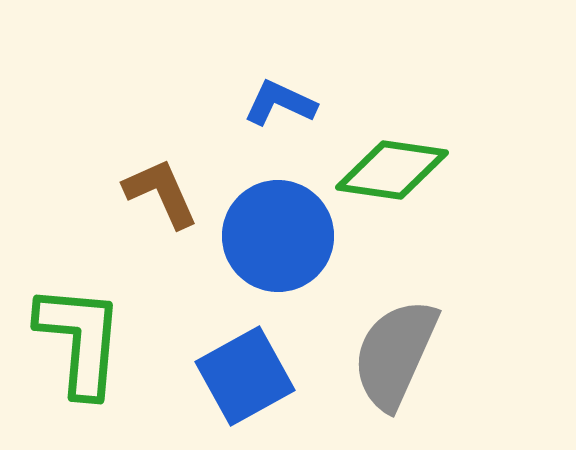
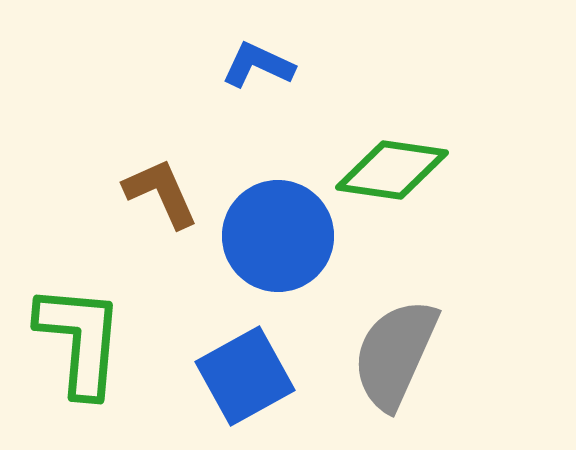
blue L-shape: moved 22 px left, 38 px up
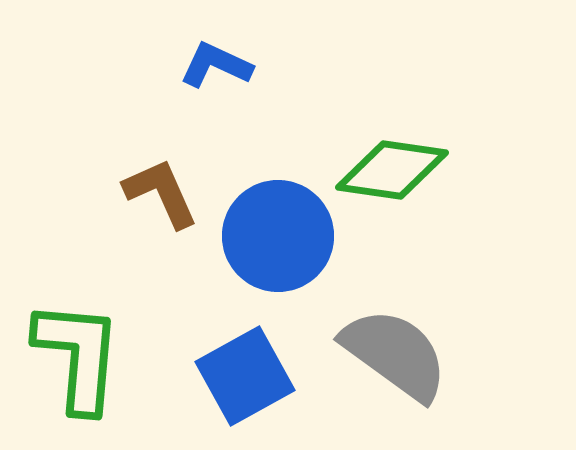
blue L-shape: moved 42 px left
green L-shape: moved 2 px left, 16 px down
gray semicircle: rotated 102 degrees clockwise
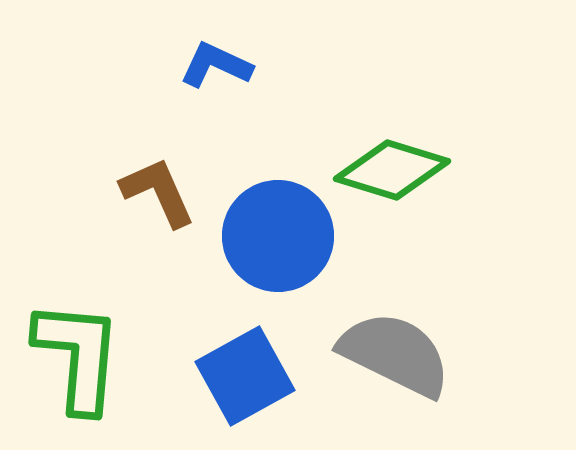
green diamond: rotated 9 degrees clockwise
brown L-shape: moved 3 px left, 1 px up
gray semicircle: rotated 10 degrees counterclockwise
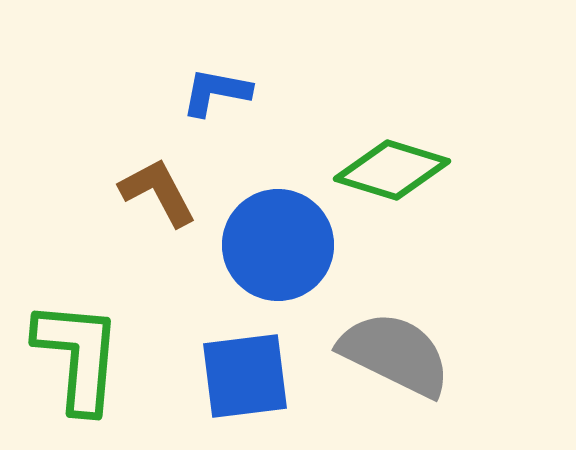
blue L-shape: moved 27 px down; rotated 14 degrees counterclockwise
brown L-shape: rotated 4 degrees counterclockwise
blue circle: moved 9 px down
blue square: rotated 22 degrees clockwise
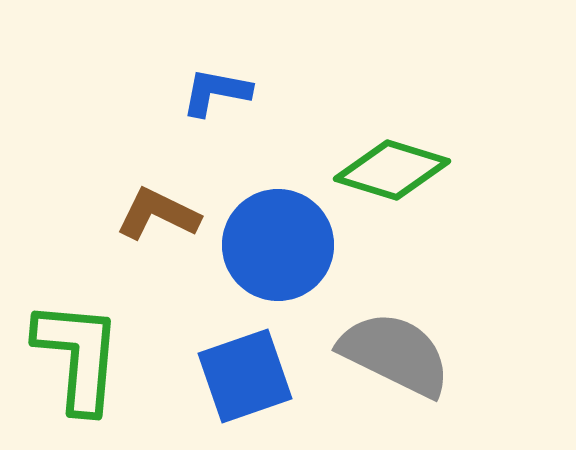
brown L-shape: moved 22 px down; rotated 36 degrees counterclockwise
blue square: rotated 12 degrees counterclockwise
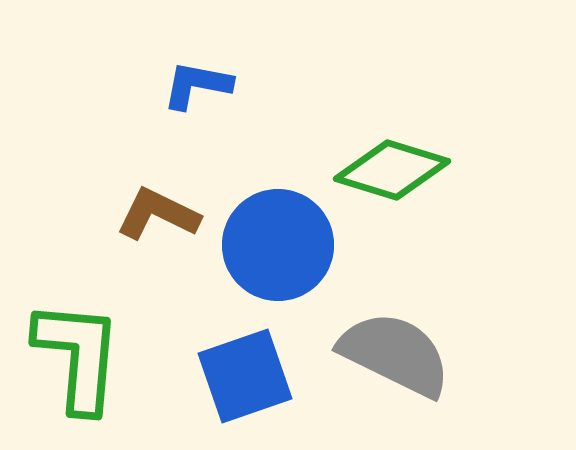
blue L-shape: moved 19 px left, 7 px up
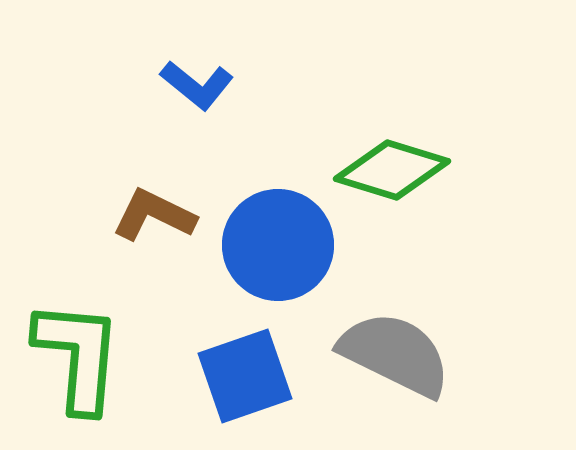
blue L-shape: rotated 152 degrees counterclockwise
brown L-shape: moved 4 px left, 1 px down
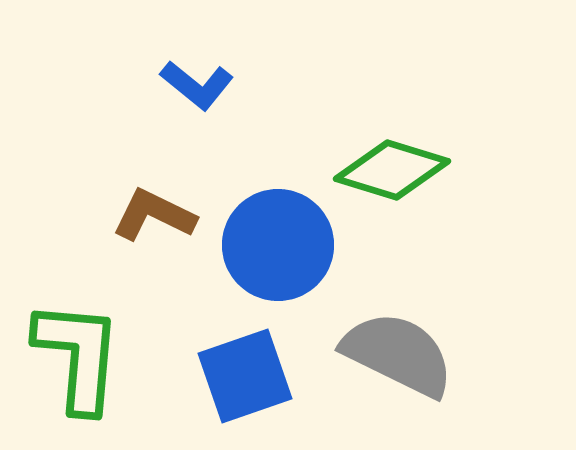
gray semicircle: moved 3 px right
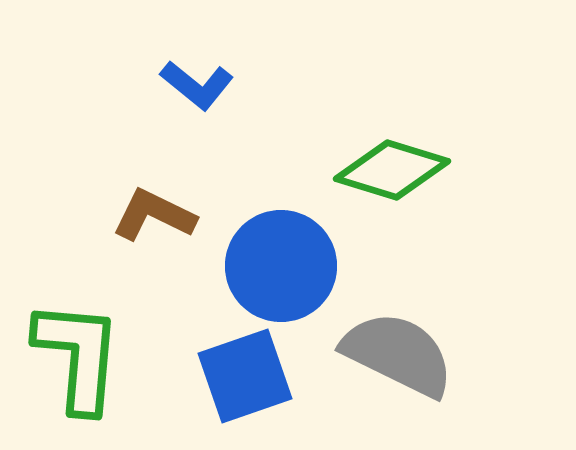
blue circle: moved 3 px right, 21 px down
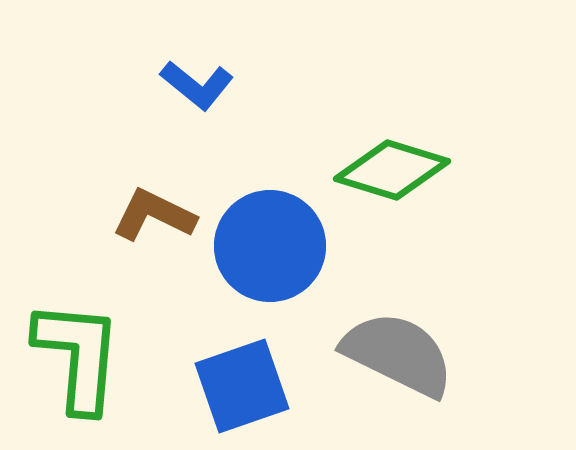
blue circle: moved 11 px left, 20 px up
blue square: moved 3 px left, 10 px down
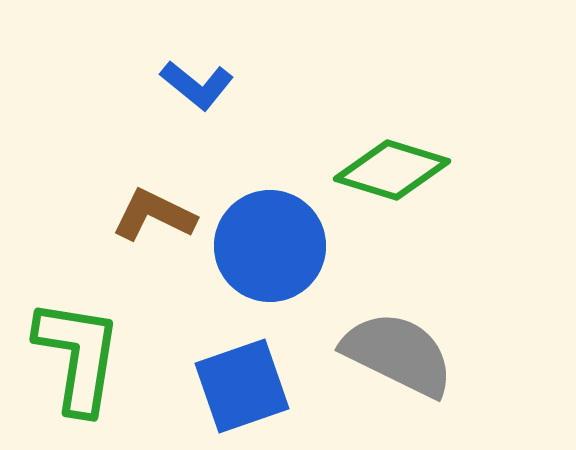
green L-shape: rotated 4 degrees clockwise
